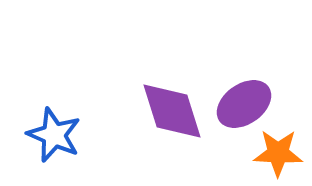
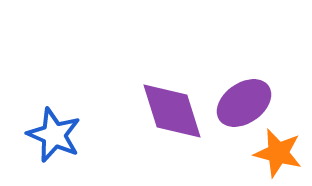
purple ellipse: moved 1 px up
orange star: rotated 12 degrees clockwise
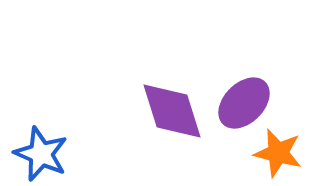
purple ellipse: rotated 10 degrees counterclockwise
blue star: moved 13 px left, 19 px down
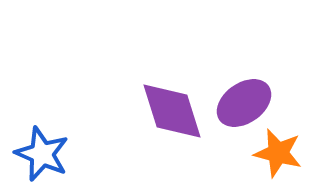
purple ellipse: rotated 10 degrees clockwise
blue star: moved 1 px right
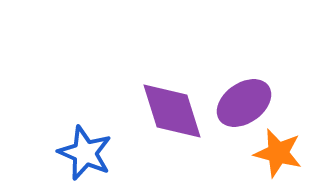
blue star: moved 43 px right, 1 px up
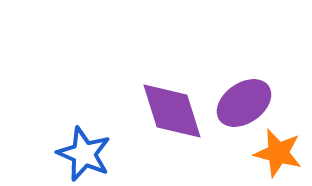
blue star: moved 1 px left, 1 px down
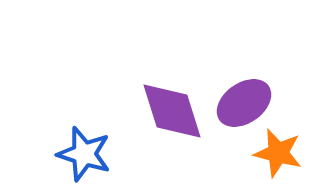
blue star: rotated 6 degrees counterclockwise
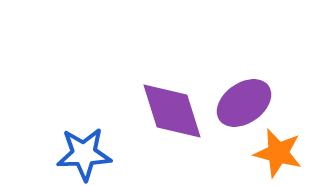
blue star: rotated 20 degrees counterclockwise
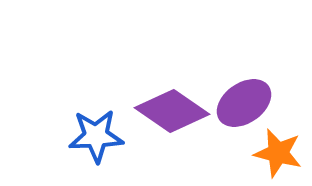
purple diamond: rotated 38 degrees counterclockwise
blue star: moved 12 px right, 18 px up
